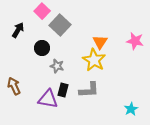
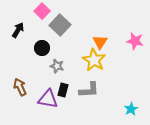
brown arrow: moved 6 px right, 1 px down
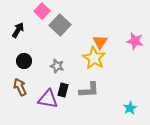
black circle: moved 18 px left, 13 px down
yellow star: moved 2 px up
cyan star: moved 1 px left, 1 px up
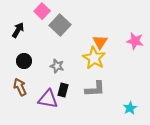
gray L-shape: moved 6 px right, 1 px up
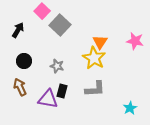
black rectangle: moved 1 px left, 1 px down
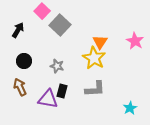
pink star: rotated 18 degrees clockwise
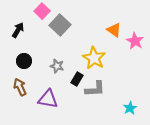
orange triangle: moved 14 px right, 12 px up; rotated 28 degrees counterclockwise
black rectangle: moved 15 px right, 12 px up; rotated 16 degrees clockwise
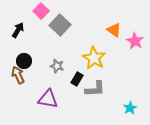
pink square: moved 1 px left
brown arrow: moved 2 px left, 12 px up
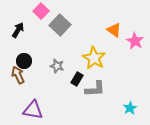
purple triangle: moved 15 px left, 11 px down
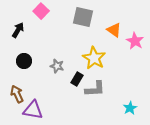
gray square: moved 23 px right, 8 px up; rotated 30 degrees counterclockwise
brown arrow: moved 1 px left, 19 px down
